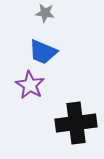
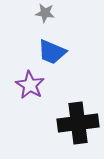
blue trapezoid: moved 9 px right
black cross: moved 2 px right
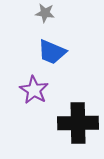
purple star: moved 4 px right, 5 px down
black cross: rotated 6 degrees clockwise
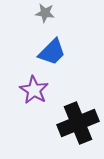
blue trapezoid: rotated 68 degrees counterclockwise
black cross: rotated 21 degrees counterclockwise
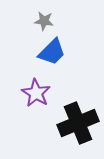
gray star: moved 1 px left, 8 px down
purple star: moved 2 px right, 3 px down
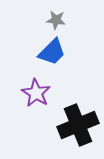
gray star: moved 12 px right, 1 px up
black cross: moved 2 px down
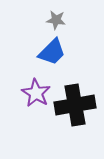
black cross: moved 3 px left, 20 px up; rotated 12 degrees clockwise
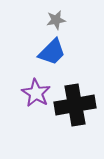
gray star: rotated 18 degrees counterclockwise
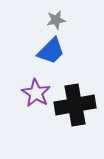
blue trapezoid: moved 1 px left, 1 px up
